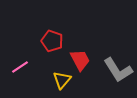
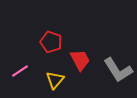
red pentagon: moved 1 px left, 1 px down
pink line: moved 4 px down
yellow triangle: moved 7 px left
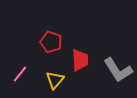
red trapezoid: rotated 25 degrees clockwise
pink line: moved 3 px down; rotated 18 degrees counterclockwise
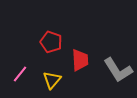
yellow triangle: moved 3 px left
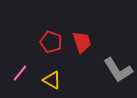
red trapezoid: moved 2 px right, 18 px up; rotated 15 degrees counterclockwise
pink line: moved 1 px up
yellow triangle: rotated 42 degrees counterclockwise
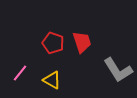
red pentagon: moved 2 px right, 1 px down
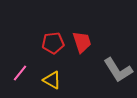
red pentagon: rotated 25 degrees counterclockwise
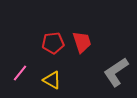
gray L-shape: moved 2 px left, 2 px down; rotated 88 degrees clockwise
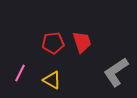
pink line: rotated 12 degrees counterclockwise
